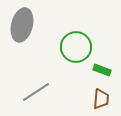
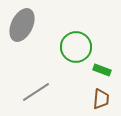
gray ellipse: rotated 12 degrees clockwise
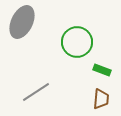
gray ellipse: moved 3 px up
green circle: moved 1 px right, 5 px up
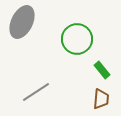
green circle: moved 3 px up
green rectangle: rotated 30 degrees clockwise
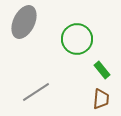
gray ellipse: moved 2 px right
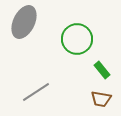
brown trapezoid: rotated 95 degrees clockwise
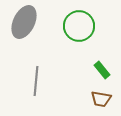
green circle: moved 2 px right, 13 px up
gray line: moved 11 px up; rotated 52 degrees counterclockwise
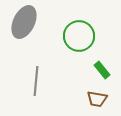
green circle: moved 10 px down
brown trapezoid: moved 4 px left
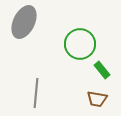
green circle: moved 1 px right, 8 px down
gray line: moved 12 px down
